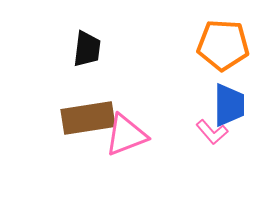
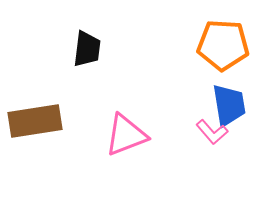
blue trapezoid: rotated 9 degrees counterclockwise
brown rectangle: moved 53 px left, 3 px down
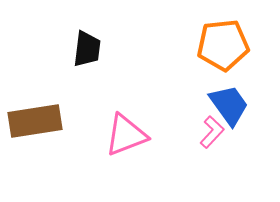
orange pentagon: rotated 9 degrees counterclockwise
blue trapezoid: rotated 27 degrees counterclockwise
pink L-shape: rotated 96 degrees counterclockwise
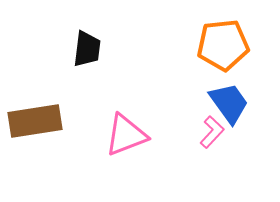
blue trapezoid: moved 2 px up
